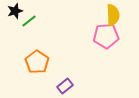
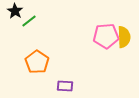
black star: rotated 21 degrees counterclockwise
yellow semicircle: moved 11 px right, 22 px down
purple rectangle: rotated 42 degrees clockwise
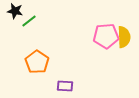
black star: rotated 21 degrees counterclockwise
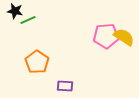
green line: moved 1 px left, 1 px up; rotated 14 degrees clockwise
yellow semicircle: rotated 55 degrees counterclockwise
